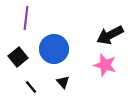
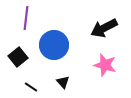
black arrow: moved 6 px left, 7 px up
blue circle: moved 4 px up
black line: rotated 16 degrees counterclockwise
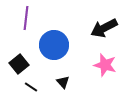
black square: moved 1 px right, 7 px down
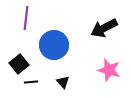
pink star: moved 4 px right, 5 px down
black line: moved 5 px up; rotated 40 degrees counterclockwise
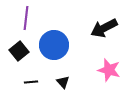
black square: moved 13 px up
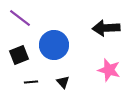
purple line: moved 6 px left; rotated 60 degrees counterclockwise
black arrow: moved 2 px right; rotated 24 degrees clockwise
black square: moved 4 px down; rotated 18 degrees clockwise
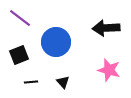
blue circle: moved 2 px right, 3 px up
